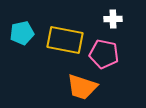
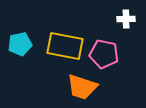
white cross: moved 13 px right
cyan pentagon: moved 2 px left, 11 px down
yellow rectangle: moved 6 px down
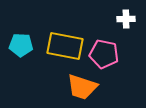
cyan pentagon: moved 1 px right, 1 px down; rotated 15 degrees clockwise
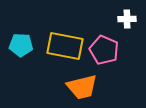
white cross: moved 1 px right
pink pentagon: moved 4 px up; rotated 12 degrees clockwise
orange trapezoid: rotated 32 degrees counterclockwise
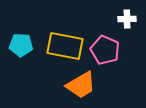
pink pentagon: moved 1 px right
orange trapezoid: moved 1 px left, 2 px up; rotated 16 degrees counterclockwise
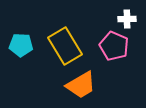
yellow rectangle: rotated 48 degrees clockwise
pink pentagon: moved 9 px right, 4 px up
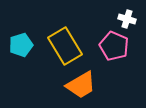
white cross: rotated 18 degrees clockwise
cyan pentagon: rotated 20 degrees counterclockwise
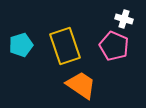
white cross: moved 3 px left
yellow rectangle: rotated 12 degrees clockwise
orange trapezoid: rotated 116 degrees counterclockwise
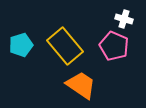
yellow rectangle: rotated 21 degrees counterclockwise
